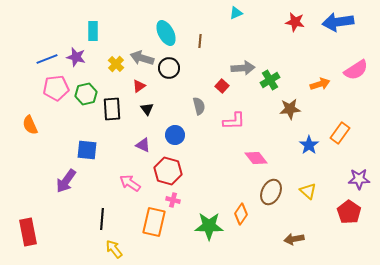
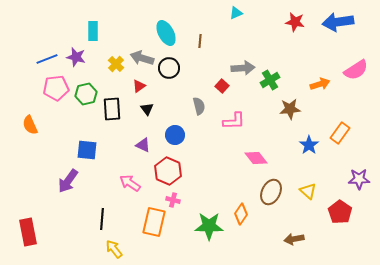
red hexagon at (168, 171): rotated 8 degrees clockwise
purple arrow at (66, 181): moved 2 px right
red pentagon at (349, 212): moved 9 px left
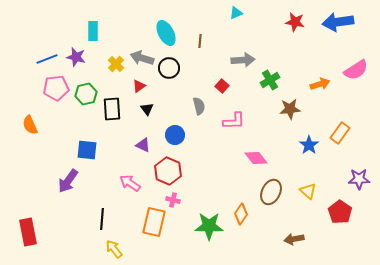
gray arrow at (243, 68): moved 8 px up
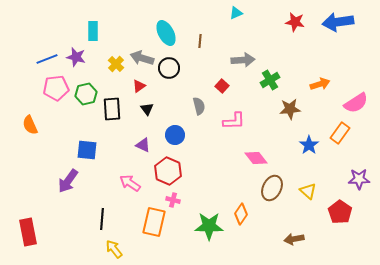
pink semicircle at (356, 70): moved 33 px down
brown ellipse at (271, 192): moved 1 px right, 4 px up
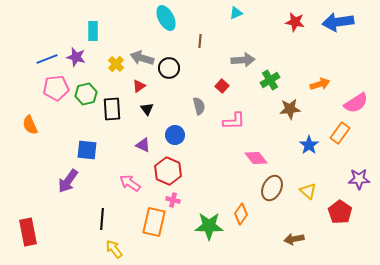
cyan ellipse at (166, 33): moved 15 px up
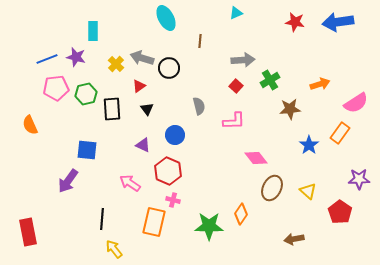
red square at (222, 86): moved 14 px right
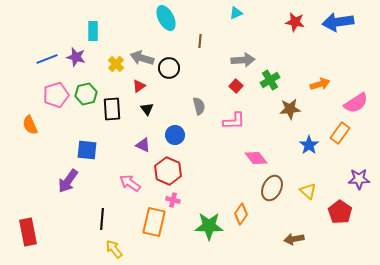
pink pentagon at (56, 88): moved 7 px down; rotated 10 degrees counterclockwise
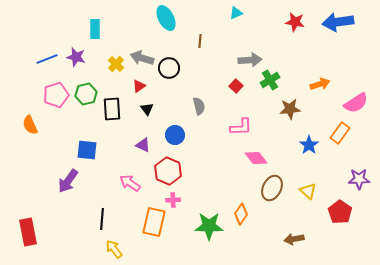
cyan rectangle at (93, 31): moved 2 px right, 2 px up
gray arrow at (243, 60): moved 7 px right
pink L-shape at (234, 121): moved 7 px right, 6 px down
pink cross at (173, 200): rotated 16 degrees counterclockwise
